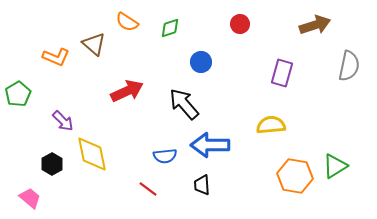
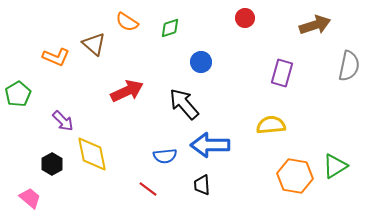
red circle: moved 5 px right, 6 px up
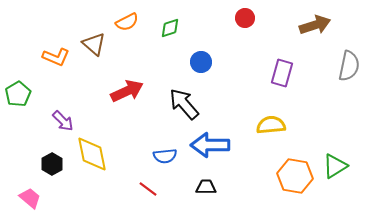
orange semicircle: rotated 60 degrees counterclockwise
black trapezoid: moved 4 px right, 2 px down; rotated 95 degrees clockwise
